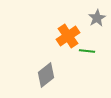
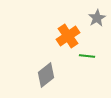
green line: moved 5 px down
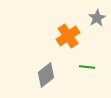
green line: moved 11 px down
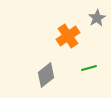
green line: moved 2 px right, 1 px down; rotated 21 degrees counterclockwise
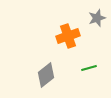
gray star: rotated 12 degrees clockwise
orange cross: rotated 15 degrees clockwise
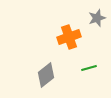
orange cross: moved 1 px right, 1 px down
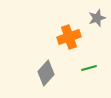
gray diamond: moved 2 px up; rotated 10 degrees counterclockwise
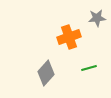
gray star: rotated 12 degrees clockwise
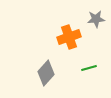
gray star: moved 1 px left, 1 px down
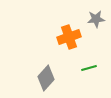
gray diamond: moved 5 px down
